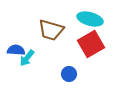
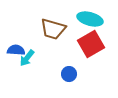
brown trapezoid: moved 2 px right, 1 px up
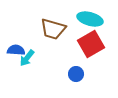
blue circle: moved 7 px right
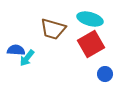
blue circle: moved 29 px right
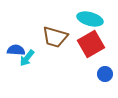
brown trapezoid: moved 2 px right, 8 px down
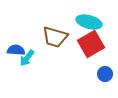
cyan ellipse: moved 1 px left, 3 px down
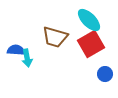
cyan ellipse: moved 2 px up; rotated 30 degrees clockwise
cyan arrow: rotated 48 degrees counterclockwise
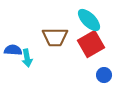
brown trapezoid: rotated 16 degrees counterclockwise
blue semicircle: moved 3 px left
blue circle: moved 1 px left, 1 px down
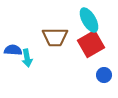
cyan ellipse: rotated 15 degrees clockwise
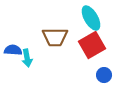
cyan ellipse: moved 2 px right, 2 px up
red square: moved 1 px right, 1 px down
